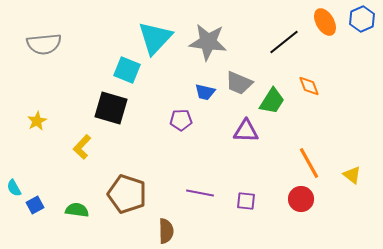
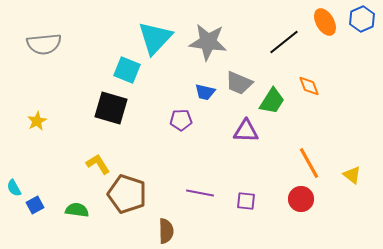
yellow L-shape: moved 16 px right, 17 px down; rotated 105 degrees clockwise
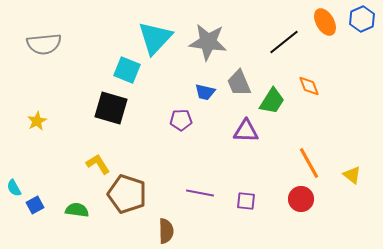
gray trapezoid: rotated 44 degrees clockwise
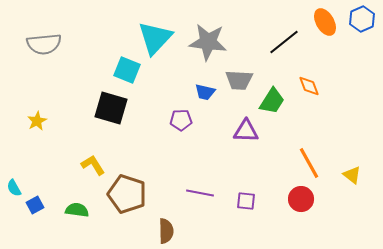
gray trapezoid: moved 3 px up; rotated 64 degrees counterclockwise
yellow L-shape: moved 5 px left, 1 px down
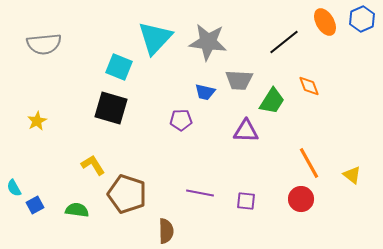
cyan square: moved 8 px left, 3 px up
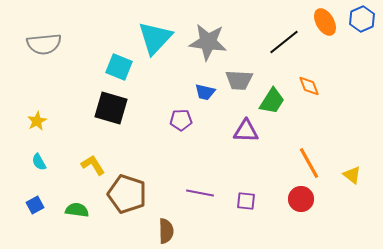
cyan semicircle: moved 25 px right, 26 px up
